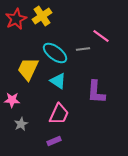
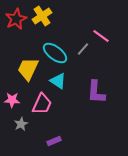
gray line: rotated 40 degrees counterclockwise
pink trapezoid: moved 17 px left, 10 px up
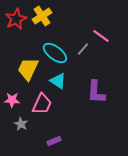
gray star: rotated 16 degrees counterclockwise
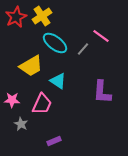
red star: moved 2 px up
cyan ellipse: moved 10 px up
yellow trapezoid: moved 3 px right, 3 px up; rotated 145 degrees counterclockwise
purple L-shape: moved 6 px right
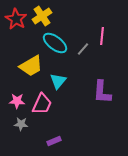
red star: moved 2 px down; rotated 15 degrees counterclockwise
pink line: moved 1 px right; rotated 60 degrees clockwise
cyan triangle: rotated 36 degrees clockwise
pink star: moved 5 px right, 1 px down
gray star: rotated 24 degrees counterclockwise
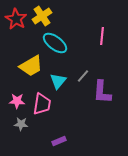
gray line: moved 27 px down
pink trapezoid: rotated 15 degrees counterclockwise
purple rectangle: moved 5 px right
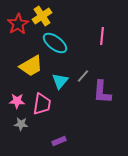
red star: moved 2 px right, 5 px down; rotated 10 degrees clockwise
cyan triangle: moved 2 px right
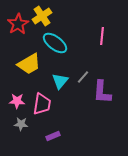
yellow trapezoid: moved 2 px left, 2 px up
gray line: moved 1 px down
purple rectangle: moved 6 px left, 5 px up
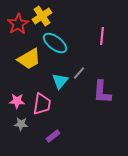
yellow trapezoid: moved 5 px up
gray line: moved 4 px left, 4 px up
purple rectangle: rotated 16 degrees counterclockwise
